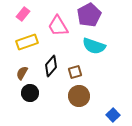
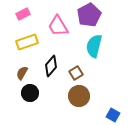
pink rectangle: rotated 24 degrees clockwise
cyan semicircle: rotated 85 degrees clockwise
brown square: moved 1 px right, 1 px down; rotated 16 degrees counterclockwise
blue square: rotated 16 degrees counterclockwise
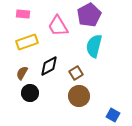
pink rectangle: rotated 32 degrees clockwise
black diamond: moved 2 px left; rotated 20 degrees clockwise
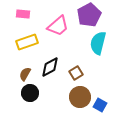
pink trapezoid: rotated 100 degrees counterclockwise
cyan semicircle: moved 4 px right, 3 px up
black diamond: moved 1 px right, 1 px down
brown semicircle: moved 3 px right, 1 px down
brown circle: moved 1 px right, 1 px down
blue square: moved 13 px left, 10 px up
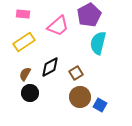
yellow rectangle: moved 3 px left; rotated 15 degrees counterclockwise
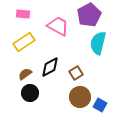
pink trapezoid: rotated 110 degrees counterclockwise
brown semicircle: rotated 24 degrees clockwise
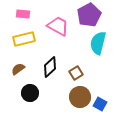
yellow rectangle: moved 3 px up; rotated 20 degrees clockwise
black diamond: rotated 15 degrees counterclockwise
brown semicircle: moved 7 px left, 5 px up
blue square: moved 1 px up
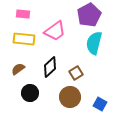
pink trapezoid: moved 3 px left, 5 px down; rotated 115 degrees clockwise
yellow rectangle: rotated 20 degrees clockwise
cyan semicircle: moved 4 px left
brown circle: moved 10 px left
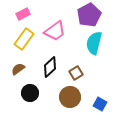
pink rectangle: rotated 32 degrees counterclockwise
yellow rectangle: rotated 60 degrees counterclockwise
